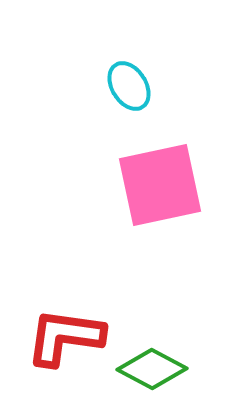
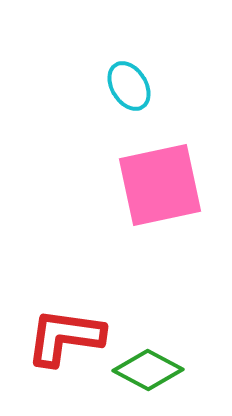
green diamond: moved 4 px left, 1 px down
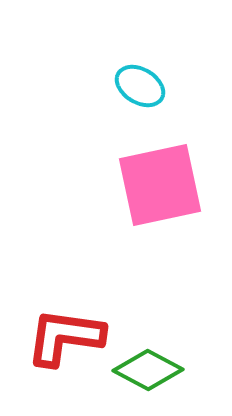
cyan ellipse: moved 11 px right; rotated 27 degrees counterclockwise
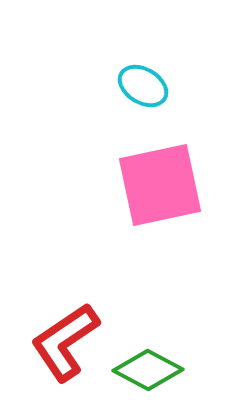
cyan ellipse: moved 3 px right
red L-shape: moved 5 px down; rotated 42 degrees counterclockwise
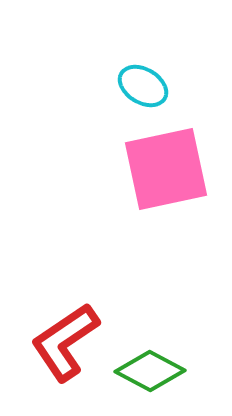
pink square: moved 6 px right, 16 px up
green diamond: moved 2 px right, 1 px down
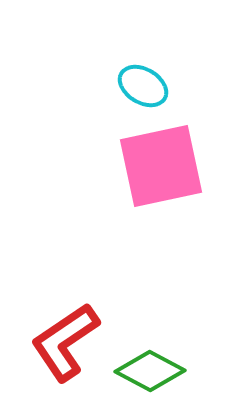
pink square: moved 5 px left, 3 px up
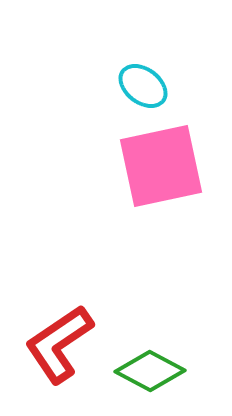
cyan ellipse: rotated 6 degrees clockwise
red L-shape: moved 6 px left, 2 px down
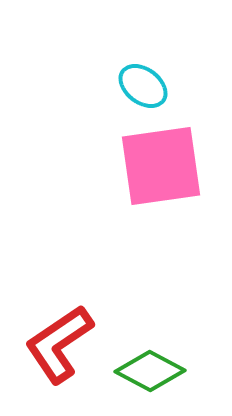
pink square: rotated 4 degrees clockwise
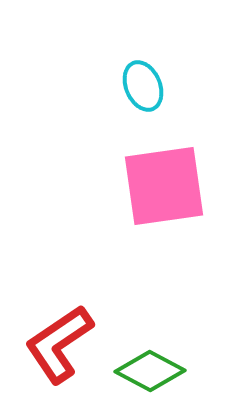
cyan ellipse: rotated 30 degrees clockwise
pink square: moved 3 px right, 20 px down
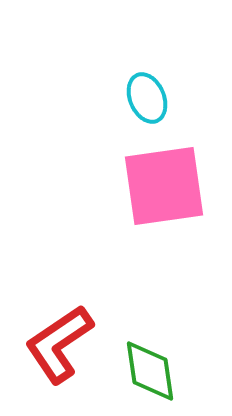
cyan ellipse: moved 4 px right, 12 px down
green diamond: rotated 54 degrees clockwise
